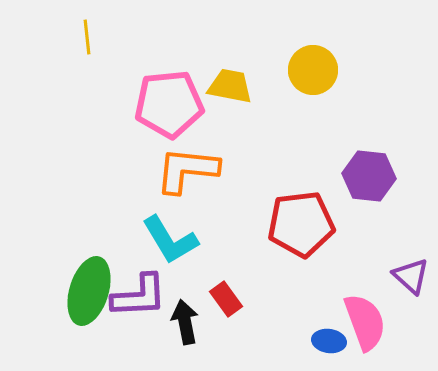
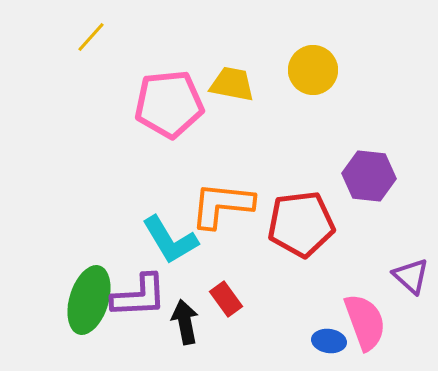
yellow line: moved 4 px right; rotated 48 degrees clockwise
yellow trapezoid: moved 2 px right, 2 px up
orange L-shape: moved 35 px right, 35 px down
green ellipse: moved 9 px down
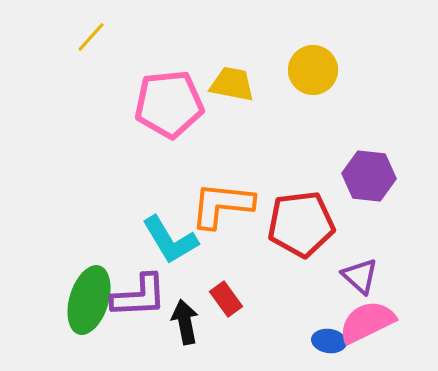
purple triangle: moved 51 px left
pink semicircle: moved 2 px right; rotated 96 degrees counterclockwise
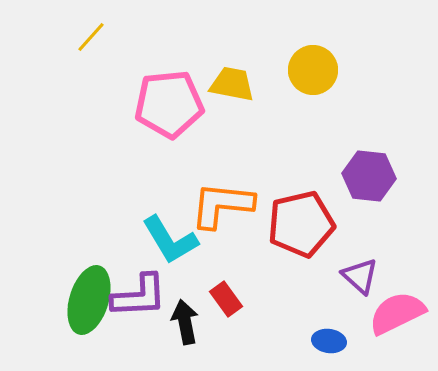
red pentagon: rotated 6 degrees counterclockwise
pink semicircle: moved 30 px right, 9 px up
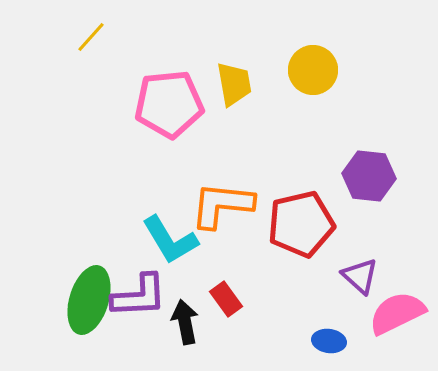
yellow trapezoid: moved 2 px right; rotated 69 degrees clockwise
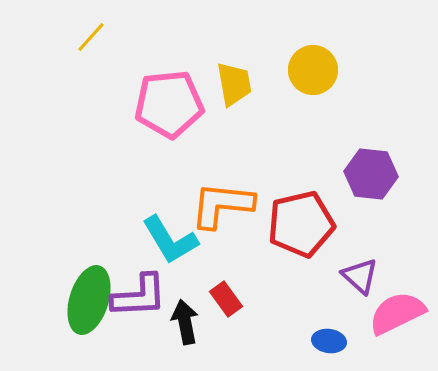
purple hexagon: moved 2 px right, 2 px up
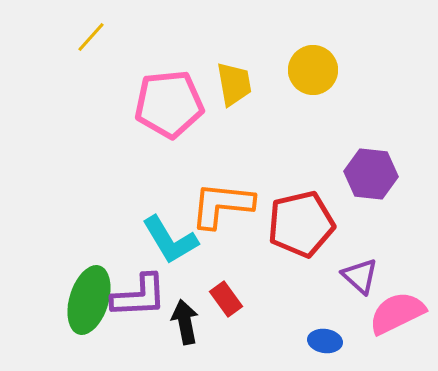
blue ellipse: moved 4 px left
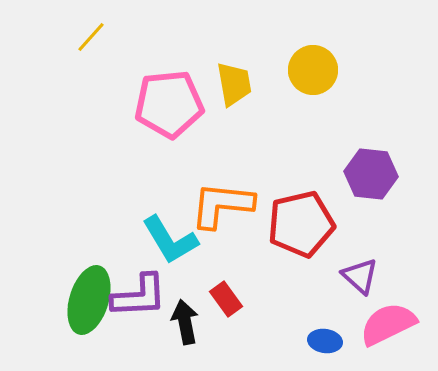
pink semicircle: moved 9 px left, 11 px down
